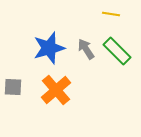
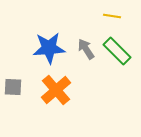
yellow line: moved 1 px right, 2 px down
blue star: rotated 12 degrees clockwise
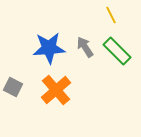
yellow line: moved 1 px left, 1 px up; rotated 54 degrees clockwise
gray arrow: moved 1 px left, 2 px up
gray square: rotated 24 degrees clockwise
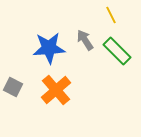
gray arrow: moved 7 px up
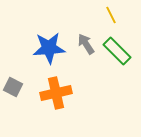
gray arrow: moved 1 px right, 4 px down
orange cross: moved 3 px down; rotated 28 degrees clockwise
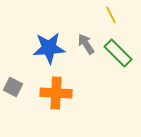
green rectangle: moved 1 px right, 2 px down
orange cross: rotated 16 degrees clockwise
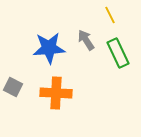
yellow line: moved 1 px left
gray arrow: moved 4 px up
green rectangle: rotated 20 degrees clockwise
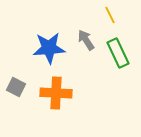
gray square: moved 3 px right
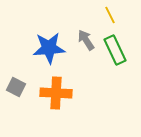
green rectangle: moved 3 px left, 3 px up
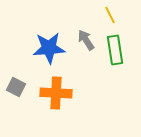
green rectangle: rotated 16 degrees clockwise
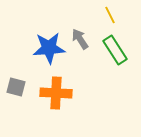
gray arrow: moved 6 px left, 1 px up
green rectangle: rotated 24 degrees counterclockwise
gray square: rotated 12 degrees counterclockwise
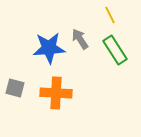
gray square: moved 1 px left, 1 px down
